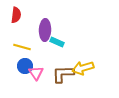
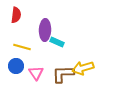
blue circle: moved 9 px left
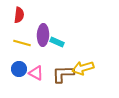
red semicircle: moved 3 px right
purple ellipse: moved 2 px left, 5 px down
yellow line: moved 4 px up
blue circle: moved 3 px right, 3 px down
pink triangle: rotated 28 degrees counterclockwise
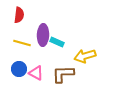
yellow arrow: moved 2 px right, 12 px up
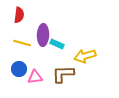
cyan rectangle: moved 2 px down
pink triangle: moved 1 px left, 4 px down; rotated 35 degrees counterclockwise
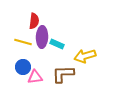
red semicircle: moved 15 px right, 6 px down
purple ellipse: moved 1 px left, 2 px down
yellow line: moved 1 px right, 1 px up
blue circle: moved 4 px right, 2 px up
